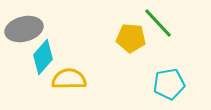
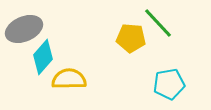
gray ellipse: rotated 9 degrees counterclockwise
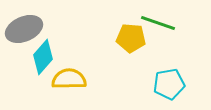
green line: rotated 28 degrees counterclockwise
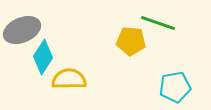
gray ellipse: moved 2 px left, 1 px down
yellow pentagon: moved 3 px down
cyan diamond: rotated 8 degrees counterclockwise
cyan pentagon: moved 6 px right, 3 px down
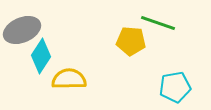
cyan diamond: moved 2 px left, 1 px up
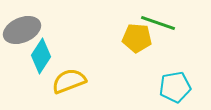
yellow pentagon: moved 6 px right, 3 px up
yellow semicircle: moved 2 px down; rotated 20 degrees counterclockwise
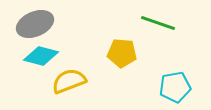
gray ellipse: moved 13 px right, 6 px up
yellow pentagon: moved 15 px left, 15 px down
cyan diamond: rotated 72 degrees clockwise
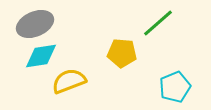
green line: rotated 60 degrees counterclockwise
cyan diamond: rotated 24 degrees counterclockwise
cyan pentagon: rotated 12 degrees counterclockwise
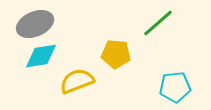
yellow pentagon: moved 6 px left, 1 px down
yellow semicircle: moved 8 px right
cyan pentagon: rotated 16 degrees clockwise
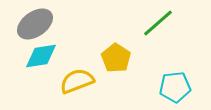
gray ellipse: rotated 12 degrees counterclockwise
yellow pentagon: moved 4 px down; rotated 28 degrees clockwise
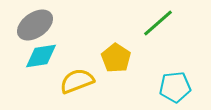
gray ellipse: moved 1 px down
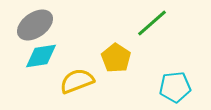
green line: moved 6 px left
